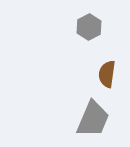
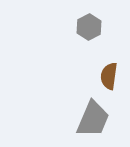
brown semicircle: moved 2 px right, 2 px down
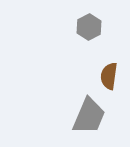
gray trapezoid: moved 4 px left, 3 px up
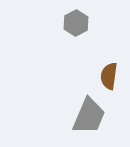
gray hexagon: moved 13 px left, 4 px up
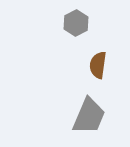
brown semicircle: moved 11 px left, 11 px up
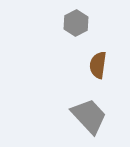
gray trapezoid: rotated 66 degrees counterclockwise
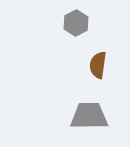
gray trapezoid: rotated 48 degrees counterclockwise
